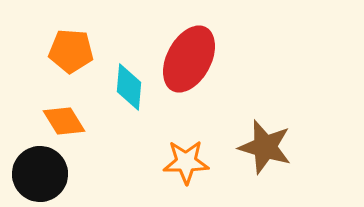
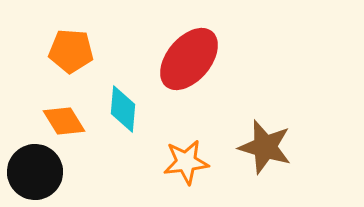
red ellipse: rotated 12 degrees clockwise
cyan diamond: moved 6 px left, 22 px down
orange star: rotated 6 degrees counterclockwise
black circle: moved 5 px left, 2 px up
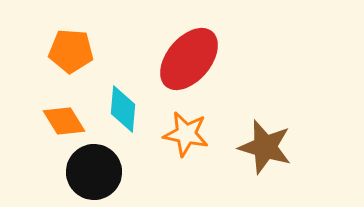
orange star: moved 28 px up; rotated 18 degrees clockwise
black circle: moved 59 px right
